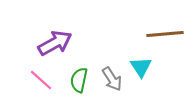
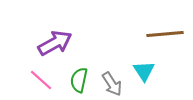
cyan triangle: moved 3 px right, 4 px down
gray arrow: moved 5 px down
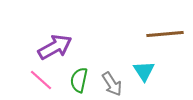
purple arrow: moved 4 px down
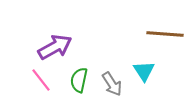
brown line: rotated 9 degrees clockwise
pink line: rotated 10 degrees clockwise
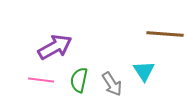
pink line: rotated 45 degrees counterclockwise
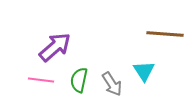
purple arrow: rotated 12 degrees counterclockwise
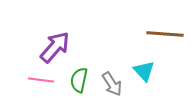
purple arrow: rotated 8 degrees counterclockwise
cyan triangle: rotated 10 degrees counterclockwise
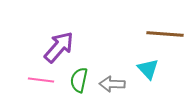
purple arrow: moved 4 px right
cyan triangle: moved 4 px right, 2 px up
gray arrow: rotated 125 degrees clockwise
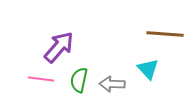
pink line: moved 1 px up
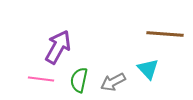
purple arrow: moved 1 px left; rotated 12 degrees counterclockwise
gray arrow: moved 1 px right, 2 px up; rotated 30 degrees counterclockwise
